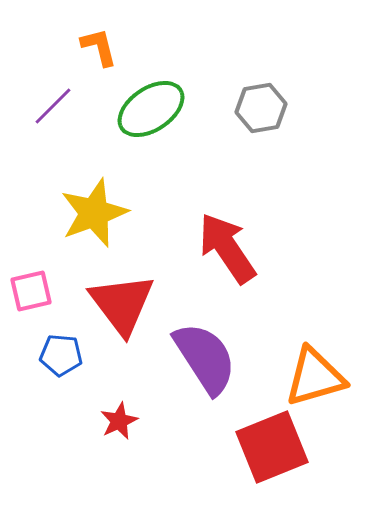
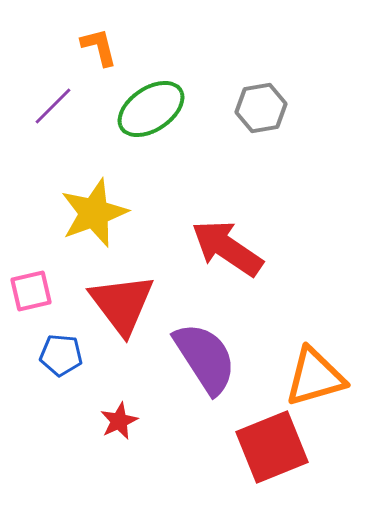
red arrow: rotated 22 degrees counterclockwise
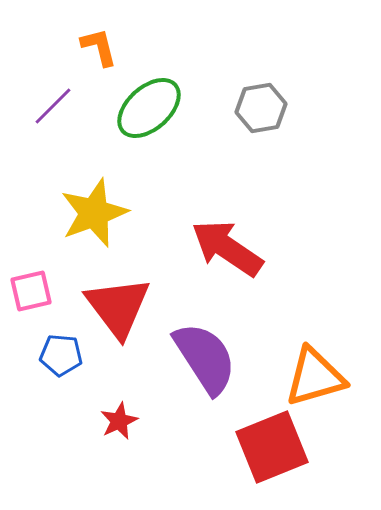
green ellipse: moved 2 px left, 1 px up; rotated 8 degrees counterclockwise
red triangle: moved 4 px left, 3 px down
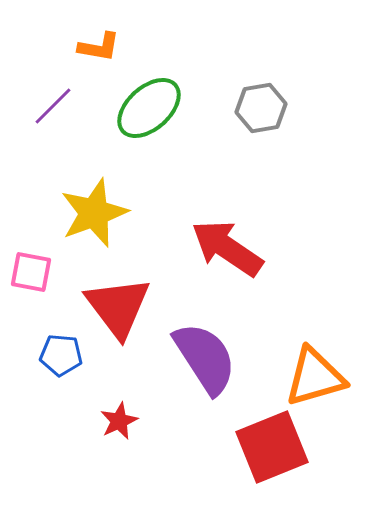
orange L-shape: rotated 114 degrees clockwise
pink square: moved 19 px up; rotated 24 degrees clockwise
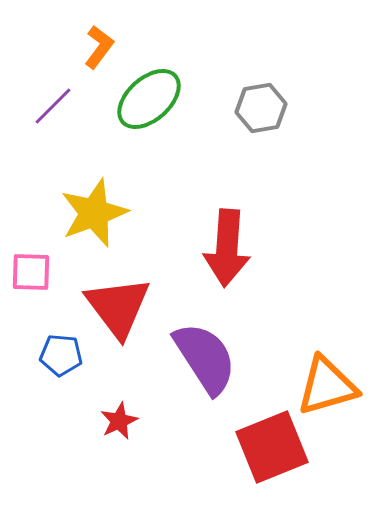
orange L-shape: rotated 63 degrees counterclockwise
green ellipse: moved 9 px up
red arrow: rotated 120 degrees counterclockwise
pink square: rotated 9 degrees counterclockwise
orange triangle: moved 12 px right, 9 px down
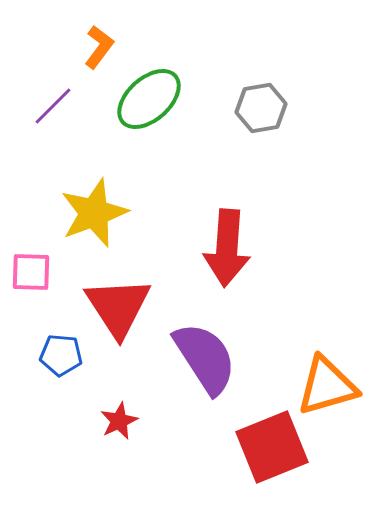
red triangle: rotated 4 degrees clockwise
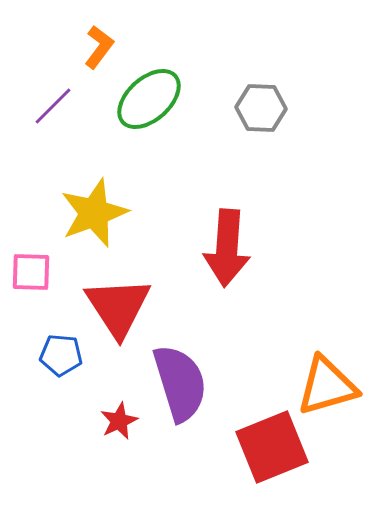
gray hexagon: rotated 12 degrees clockwise
purple semicircle: moved 25 px left, 25 px down; rotated 16 degrees clockwise
